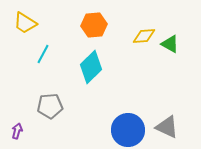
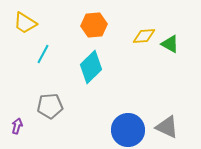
purple arrow: moved 5 px up
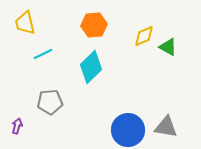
yellow trapezoid: rotated 45 degrees clockwise
yellow diamond: rotated 20 degrees counterclockwise
green triangle: moved 2 px left, 3 px down
cyan line: rotated 36 degrees clockwise
gray pentagon: moved 4 px up
gray triangle: moved 1 px left; rotated 15 degrees counterclockwise
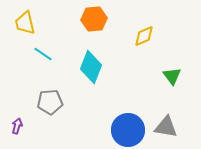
orange hexagon: moved 6 px up
green triangle: moved 4 px right, 29 px down; rotated 24 degrees clockwise
cyan line: rotated 60 degrees clockwise
cyan diamond: rotated 24 degrees counterclockwise
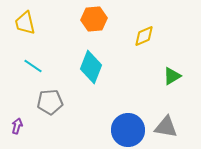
cyan line: moved 10 px left, 12 px down
green triangle: rotated 36 degrees clockwise
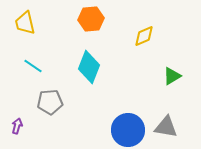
orange hexagon: moved 3 px left
cyan diamond: moved 2 px left
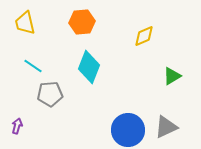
orange hexagon: moved 9 px left, 3 px down
gray pentagon: moved 8 px up
gray triangle: rotated 35 degrees counterclockwise
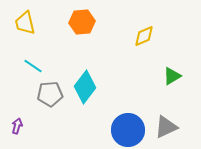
cyan diamond: moved 4 px left, 20 px down; rotated 16 degrees clockwise
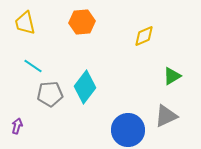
gray triangle: moved 11 px up
